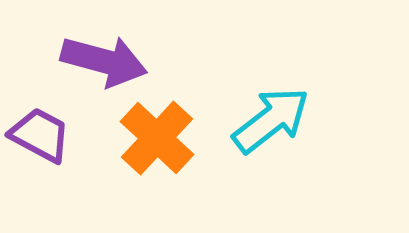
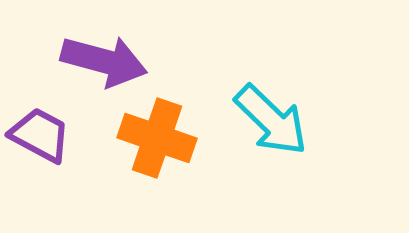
cyan arrow: rotated 82 degrees clockwise
orange cross: rotated 24 degrees counterclockwise
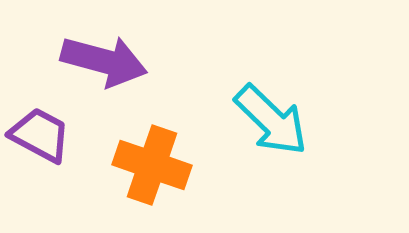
orange cross: moved 5 px left, 27 px down
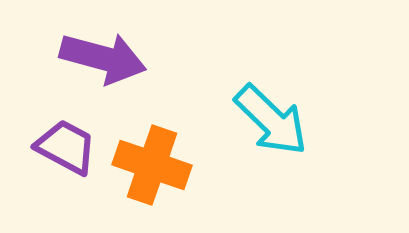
purple arrow: moved 1 px left, 3 px up
purple trapezoid: moved 26 px right, 12 px down
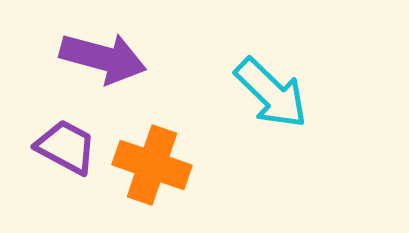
cyan arrow: moved 27 px up
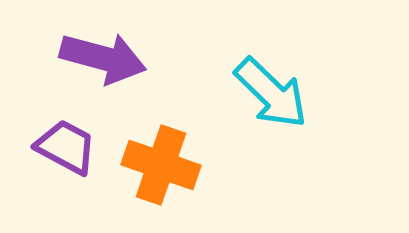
orange cross: moved 9 px right
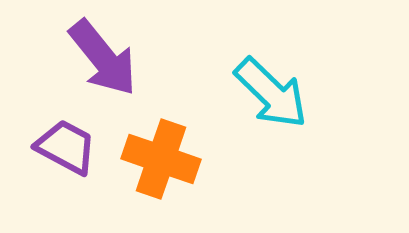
purple arrow: rotated 36 degrees clockwise
orange cross: moved 6 px up
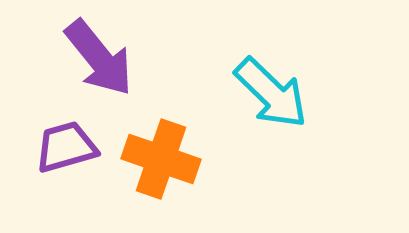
purple arrow: moved 4 px left
purple trapezoid: rotated 44 degrees counterclockwise
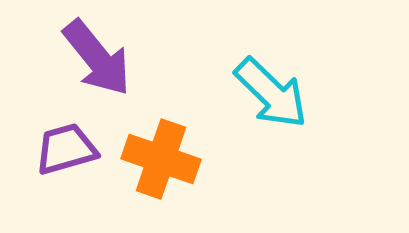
purple arrow: moved 2 px left
purple trapezoid: moved 2 px down
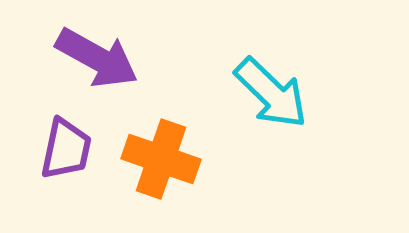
purple arrow: rotated 22 degrees counterclockwise
purple trapezoid: rotated 118 degrees clockwise
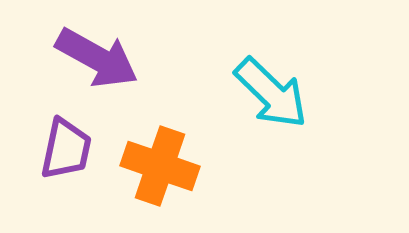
orange cross: moved 1 px left, 7 px down
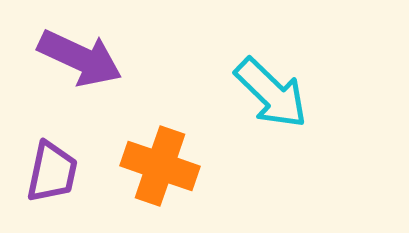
purple arrow: moved 17 px left; rotated 4 degrees counterclockwise
purple trapezoid: moved 14 px left, 23 px down
